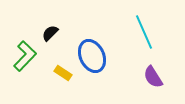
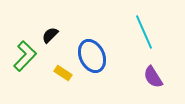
black semicircle: moved 2 px down
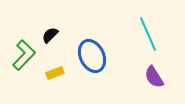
cyan line: moved 4 px right, 2 px down
green L-shape: moved 1 px left, 1 px up
yellow rectangle: moved 8 px left; rotated 54 degrees counterclockwise
purple semicircle: moved 1 px right
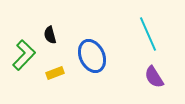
black semicircle: rotated 60 degrees counterclockwise
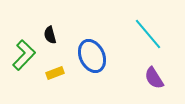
cyan line: rotated 16 degrees counterclockwise
purple semicircle: moved 1 px down
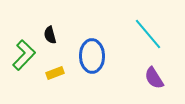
blue ellipse: rotated 24 degrees clockwise
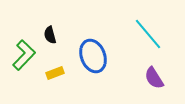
blue ellipse: moved 1 px right; rotated 20 degrees counterclockwise
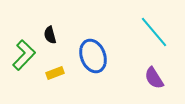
cyan line: moved 6 px right, 2 px up
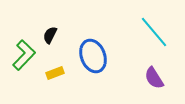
black semicircle: rotated 42 degrees clockwise
